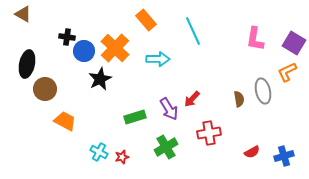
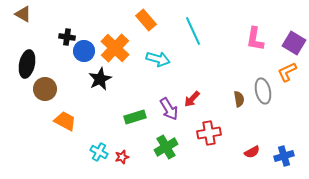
cyan arrow: rotated 15 degrees clockwise
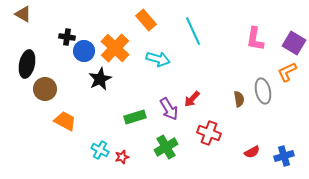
red cross: rotated 30 degrees clockwise
cyan cross: moved 1 px right, 2 px up
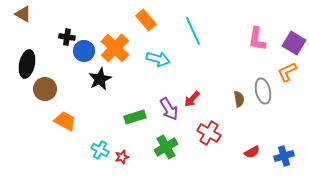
pink L-shape: moved 2 px right
red cross: rotated 10 degrees clockwise
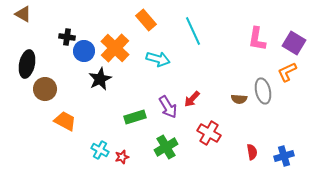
brown semicircle: rotated 105 degrees clockwise
purple arrow: moved 1 px left, 2 px up
red semicircle: rotated 70 degrees counterclockwise
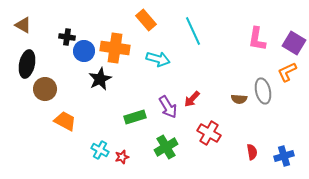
brown triangle: moved 11 px down
orange cross: rotated 36 degrees counterclockwise
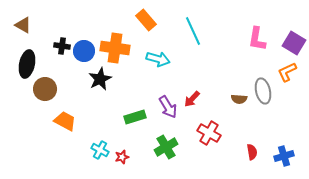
black cross: moved 5 px left, 9 px down
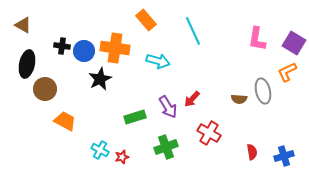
cyan arrow: moved 2 px down
green cross: rotated 10 degrees clockwise
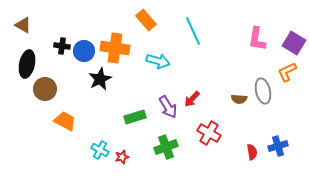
blue cross: moved 6 px left, 10 px up
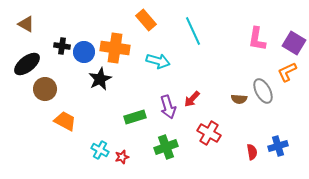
brown triangle: moved 3 px right, 1 px up
blue circle: moved 1 px down
black ellipse: rotated 40 degrees clockwise
gray ellipse: rotated 15 degrees counterclockwise
purple arrow: rotated 15 degrees clockwise
